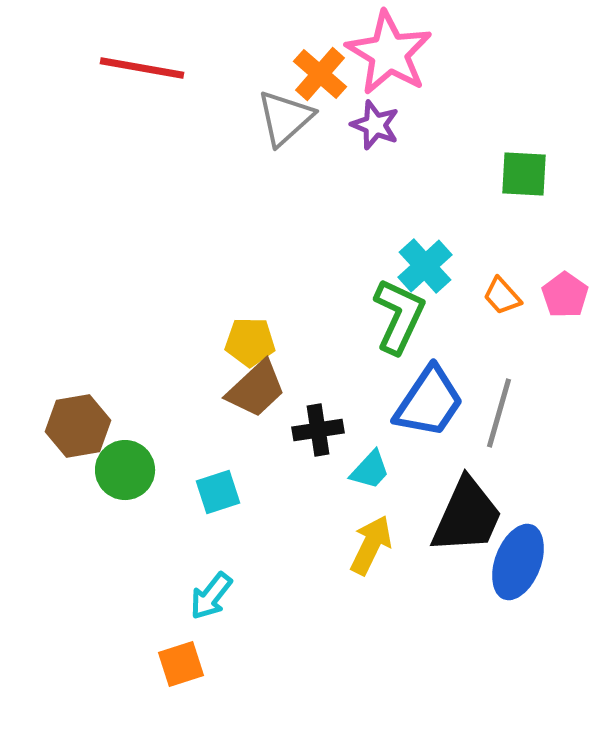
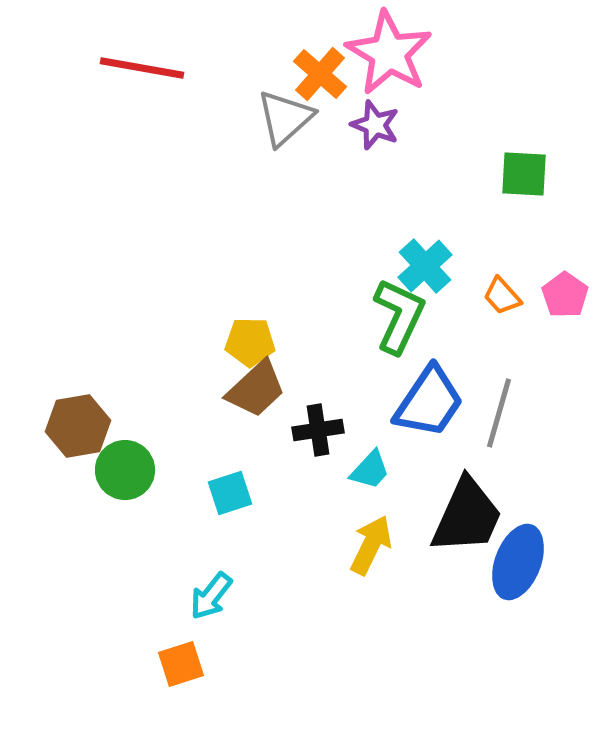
cyan square: moved 12 px right, 1 px down
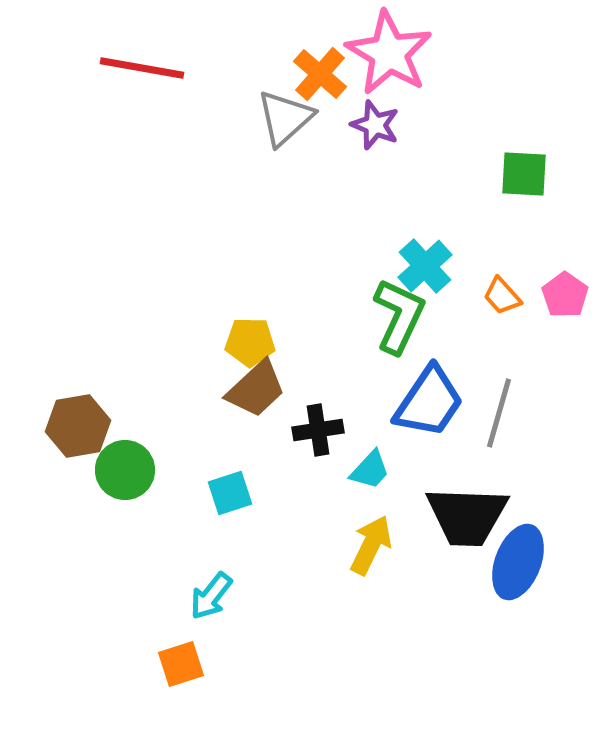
black trapezoid: rotated 68 degrees clockwise
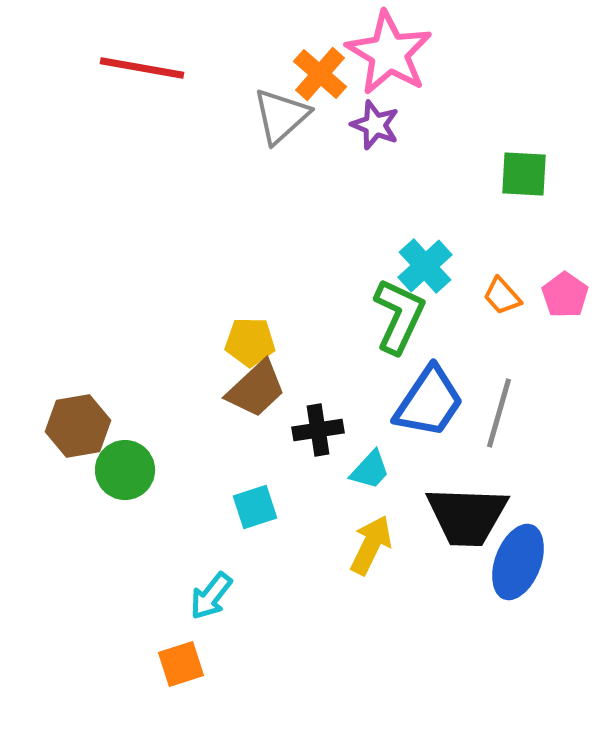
gray triangle: moved 4 px left, 2 px up
cyan square: moved 25 px right, 14 px down
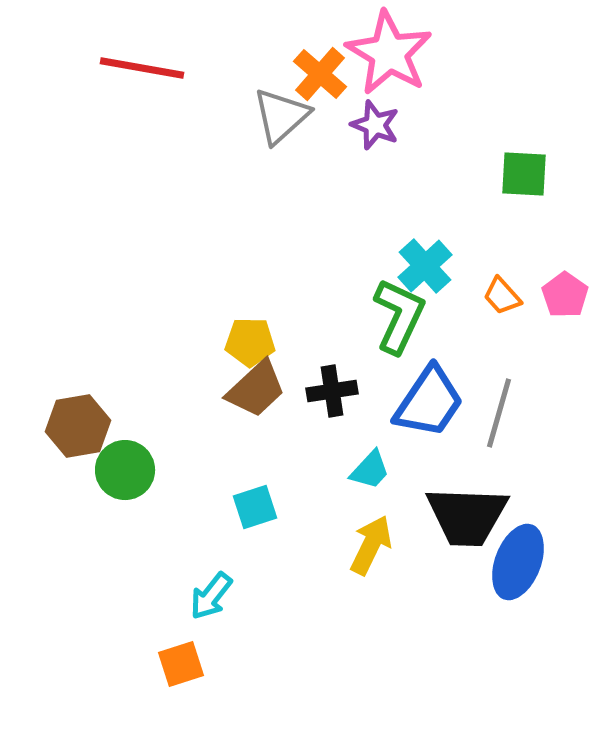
black cross: moved 14 px right, 39 px up
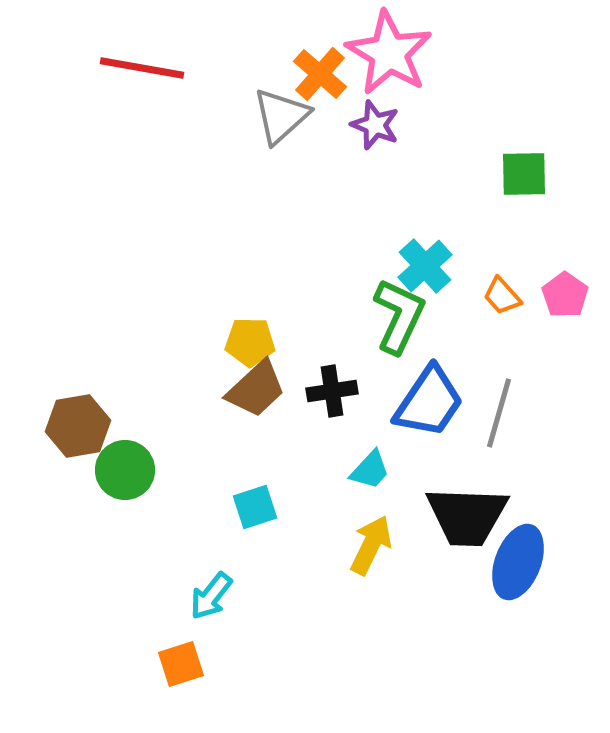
green square: rotated 4 degrees counterclockwise
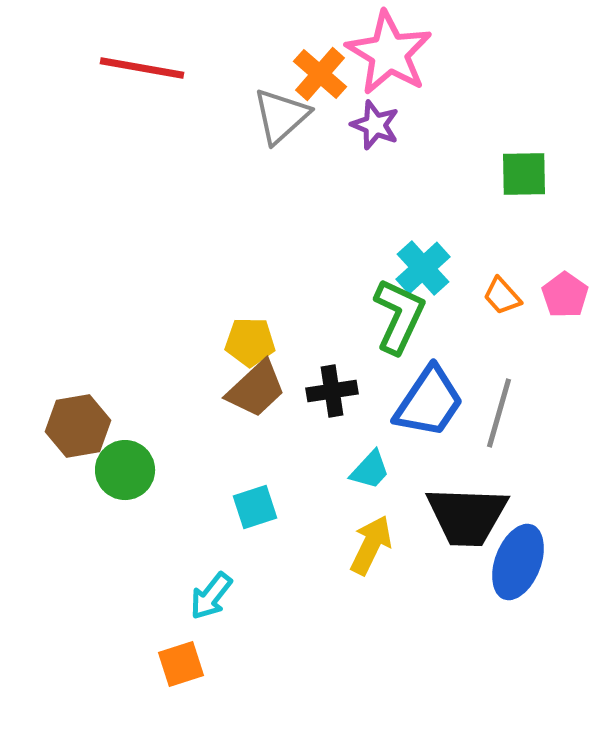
cyan cross: moved 2 px left, 2 px down
